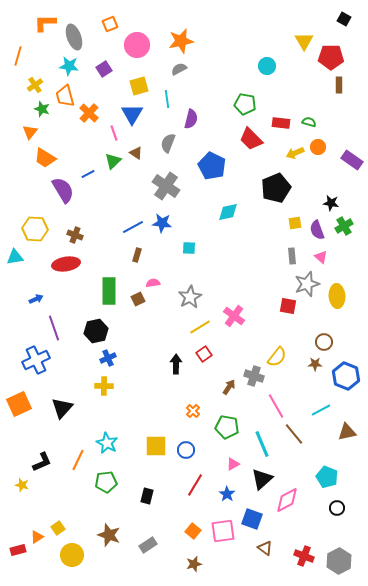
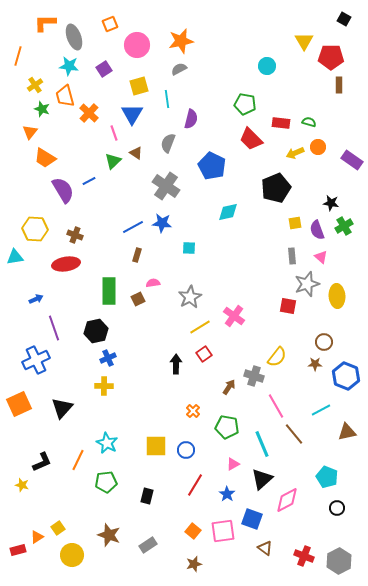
blue line at (88, 174): moved 1 px right, 7 px down
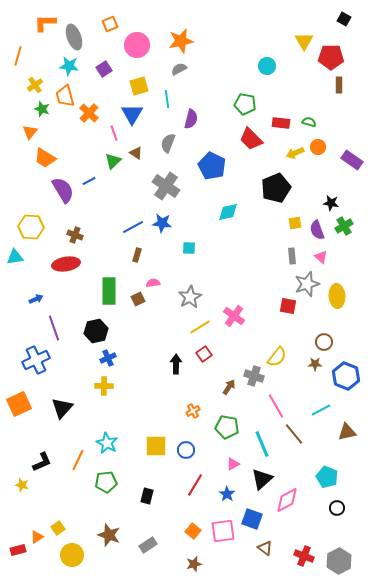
yellow hexagon at (35, 229): moved 4 px left, 2 px up
orange cross at (193, 411): rotated 16 degrees clockwise
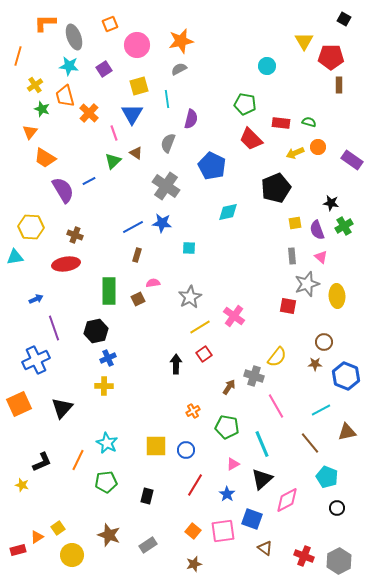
brown line at (294, 434): moved 16 px right, 9 px down
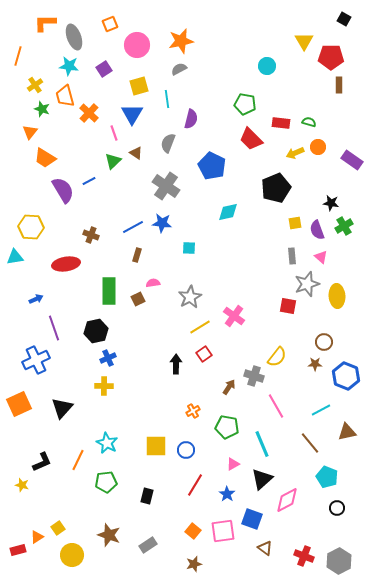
brown cross at (75, 235): moved 16 px right
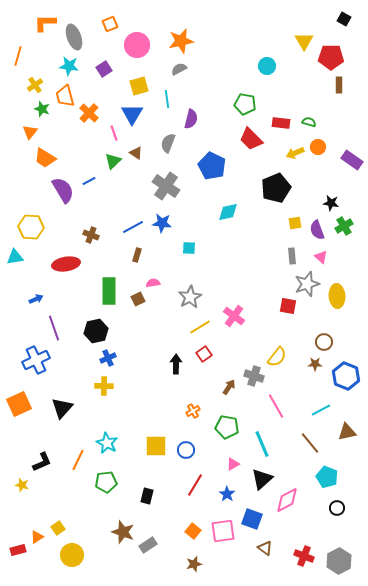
brown star at (109, 535): moved 14 px right, 3 px up
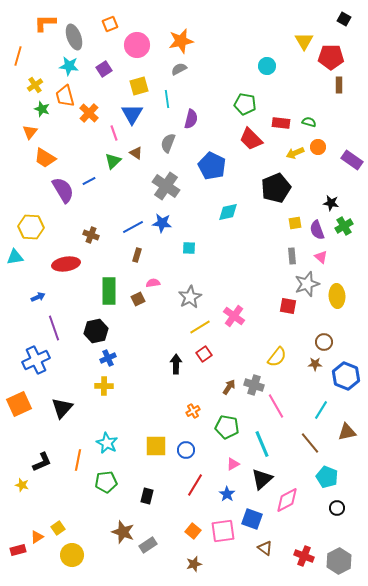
blue arrow at (36, 299): moved 2 px right, 2 px up
gray cross at (254, 376): moved 9 px down
cyan line at (321, 410): rotated 30 degrees counterclockwise
orange line at (78, 460): rotated 15 degrees counterclockwise
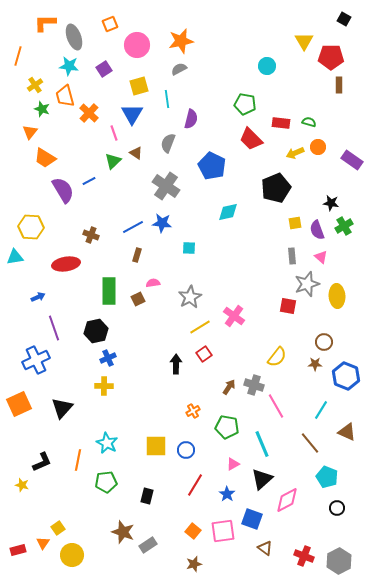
brown triangle at (347, 432): rotated 36 degrees clockwise
orange triangle at (37, 537): moved 6 px right, 6 px down; rotated 24 degrees counterclockwise
